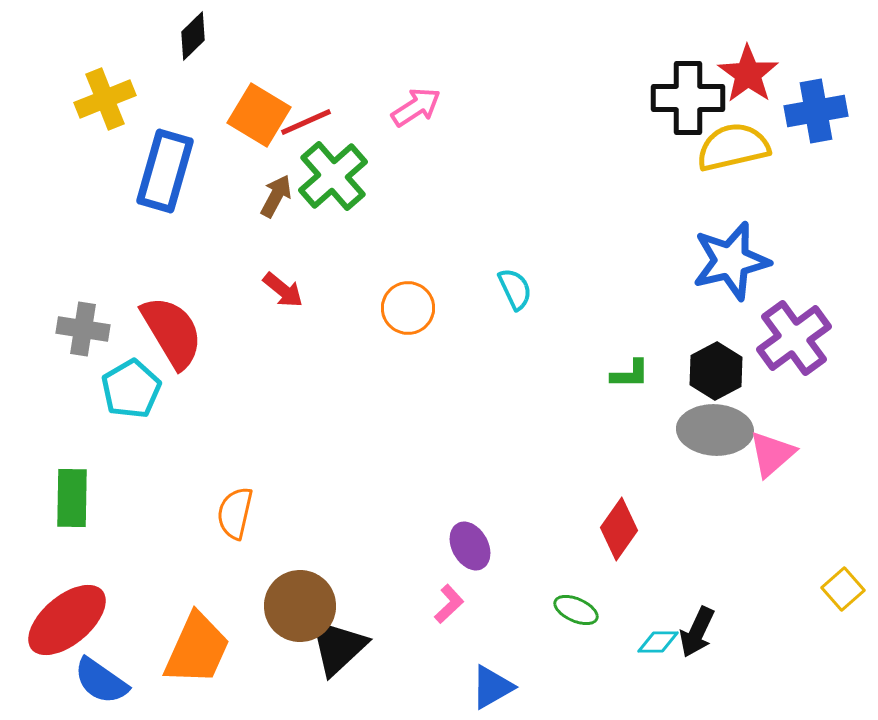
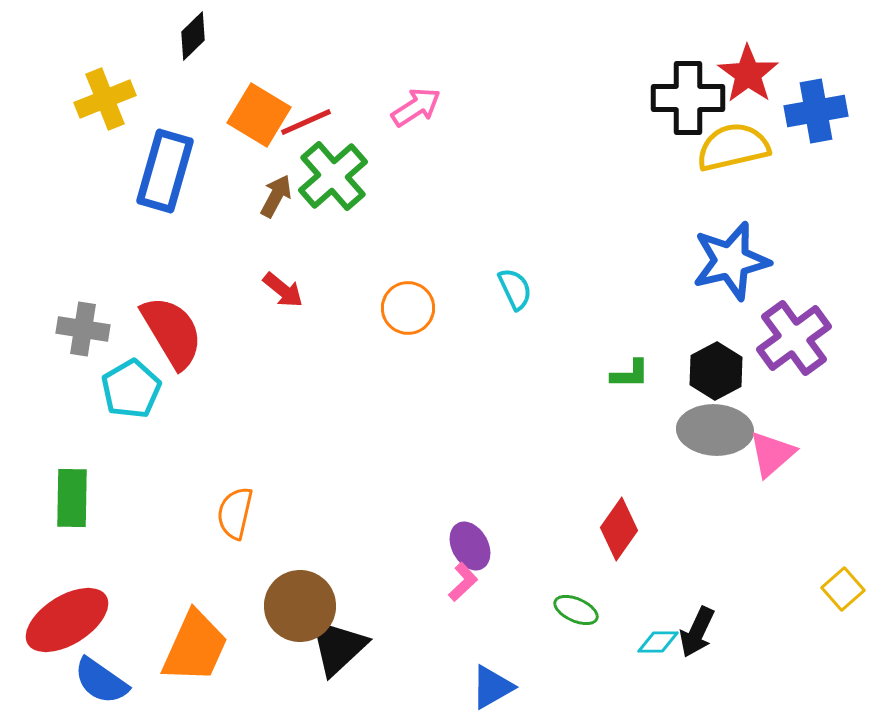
pink L-shape: moved 14 px right, 22 px up
red ellipse: rotated 8 degrees clockwise
orange trapezoid: moved 2 px left, 2 px up
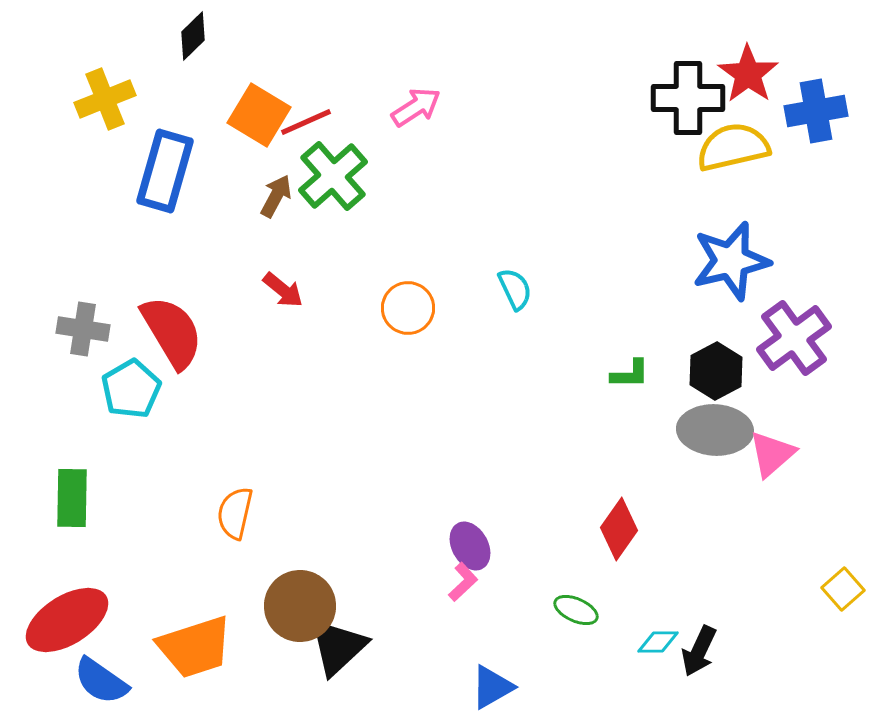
black arrow: moved 2 px right, 19 px down
orange trapezoid: rotated 48 degrees clockwise
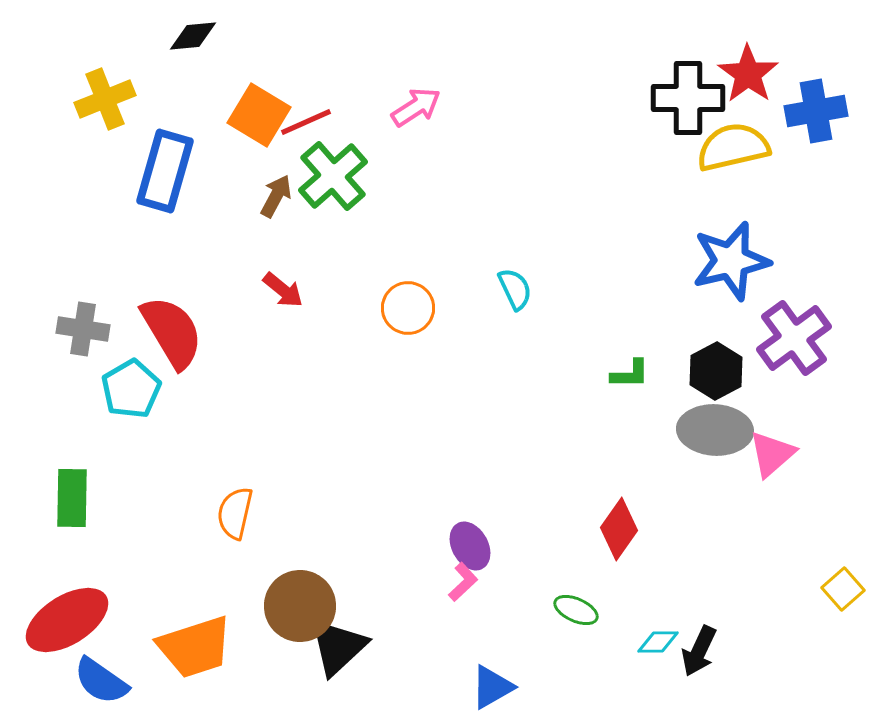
black diamond: rotated 39 degrees clockwise
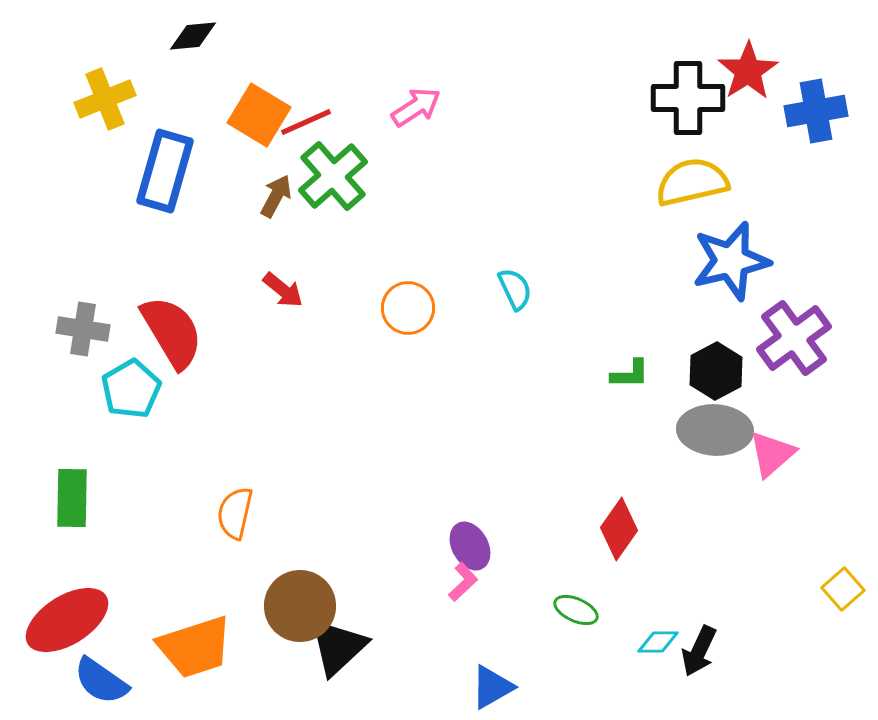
red star: moved 3 px up; rotated 4 degrees clockwise
yellow semicircle: moved 41 px left, 35 px down
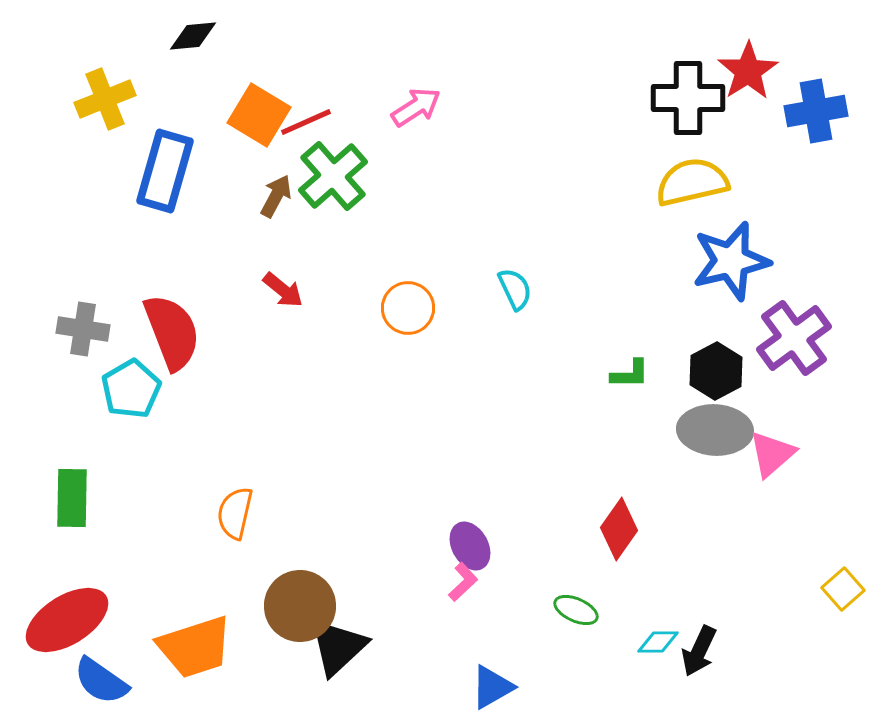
red semicircle: rotated 10 degrees clockwise
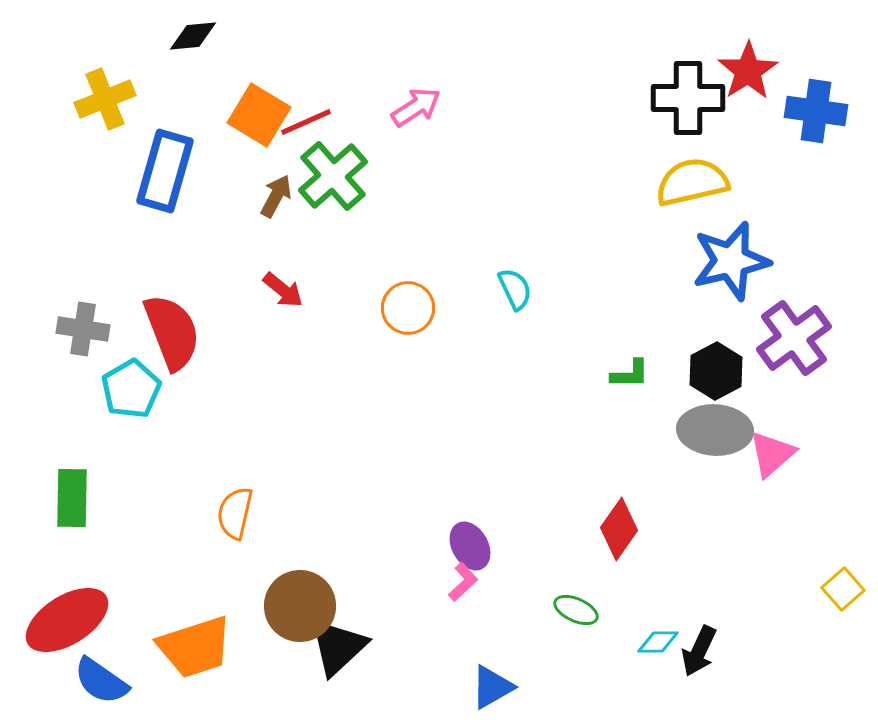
blue cross: rotated 18 degrees clockwise
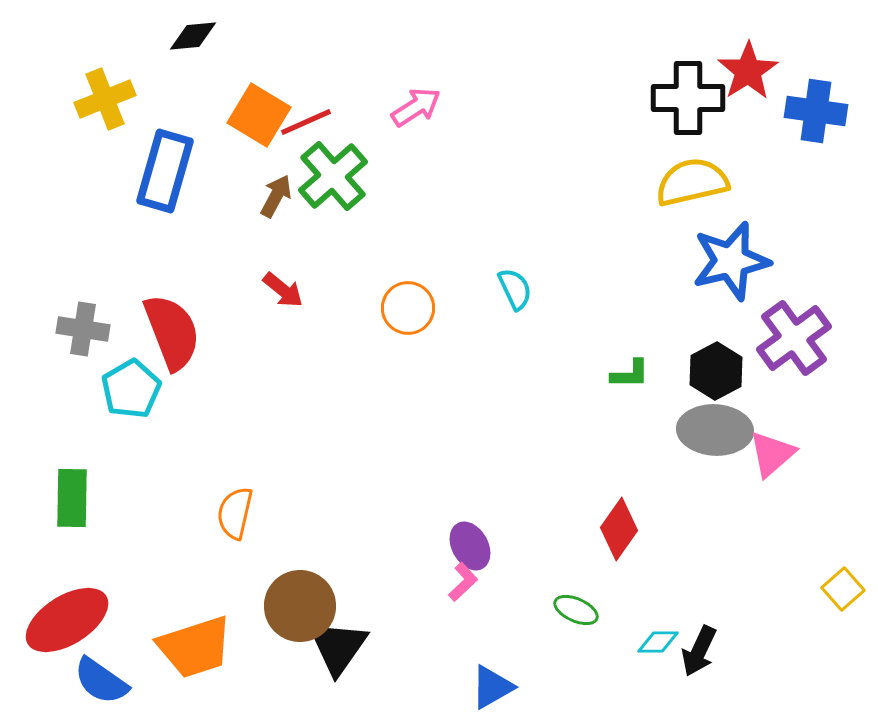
black triangle: rotated 12 degrees counterclockwise
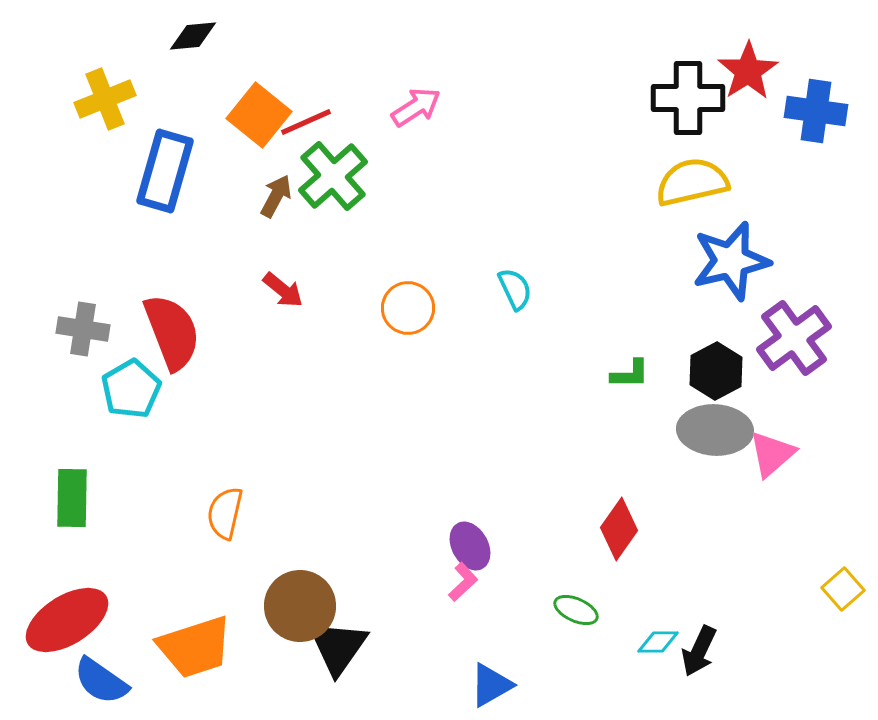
orange square: rotated 8 degrees clockwise
orange semicircle: moved 10 px left
blue triangle: moved 1 px left, 2 px up
